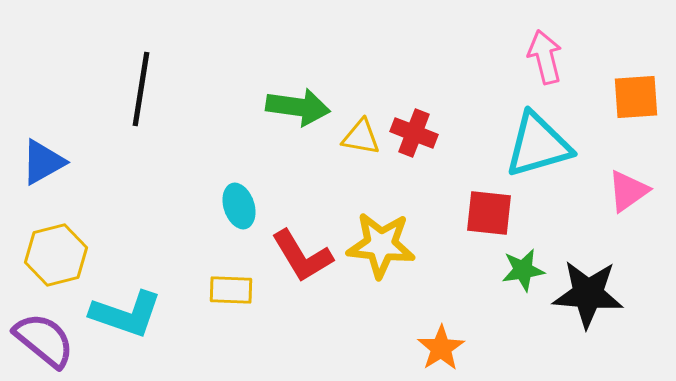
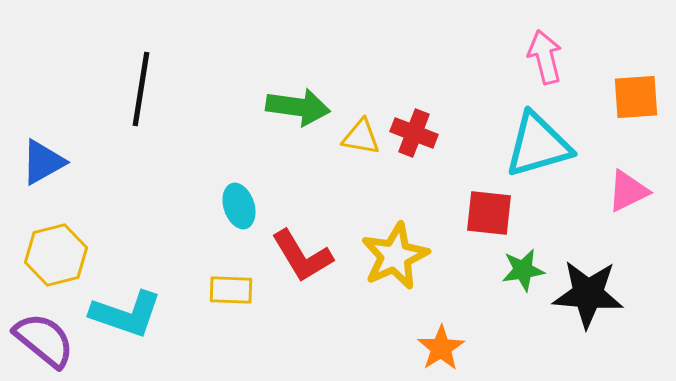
pink triangle: rotated 9 degrees clockwise
yellow star: moved 14 px right, 11 px down; rotated 30 degrees counterclockwise
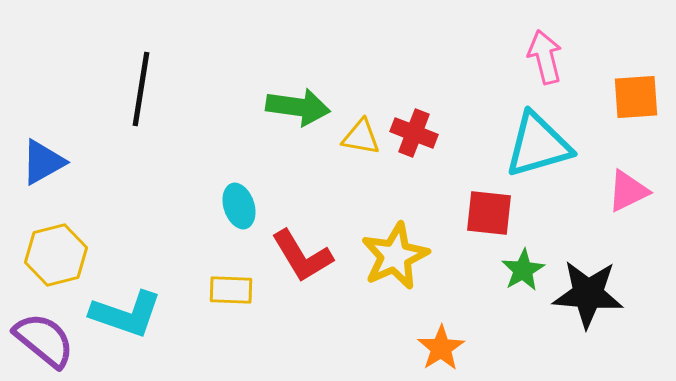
green star: rotated 21 degrees counterclockwise
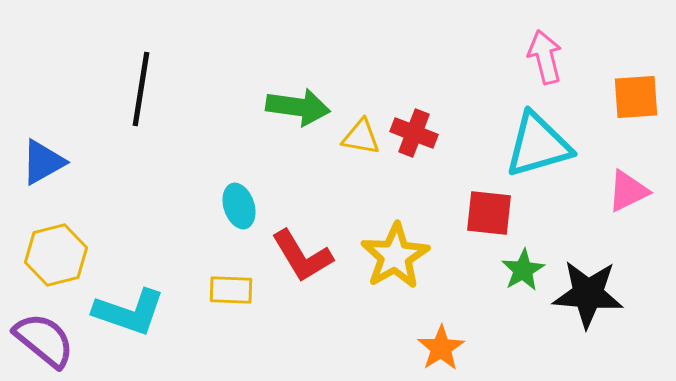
yellow star: rotated 6 degrees counterclockwise
cyan L-shape: moved 3 px right, 2 px up
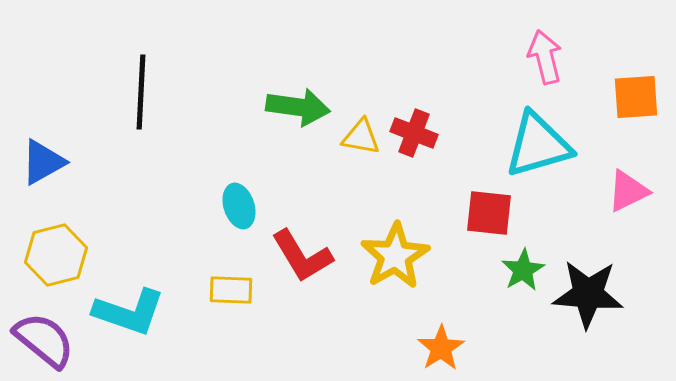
black line: moved 3 px down; rotated 6 degrees counterclockwise
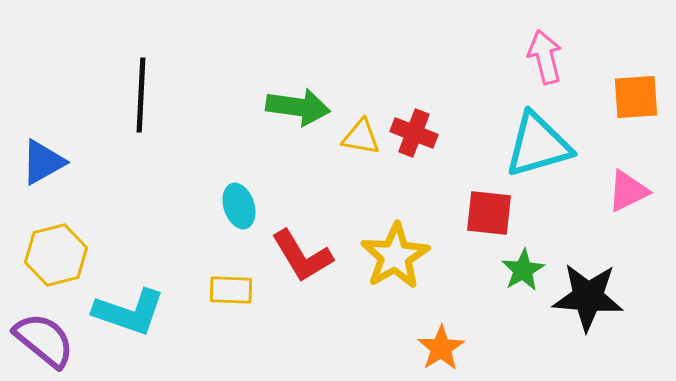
black line: moved 3 px down
black star: moved 3 px down
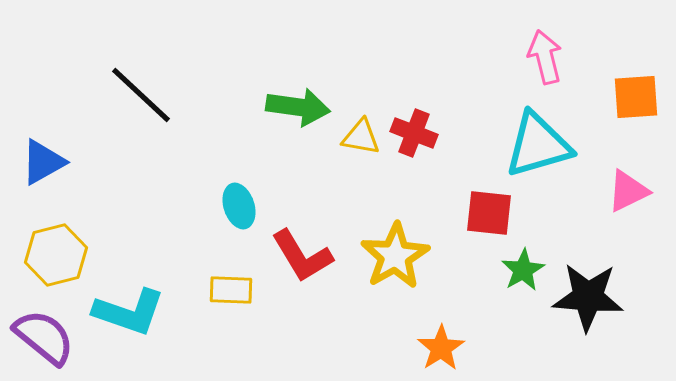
black line: rotated 50 degrees counterclockwise
purple semicircle: moved 3 px up
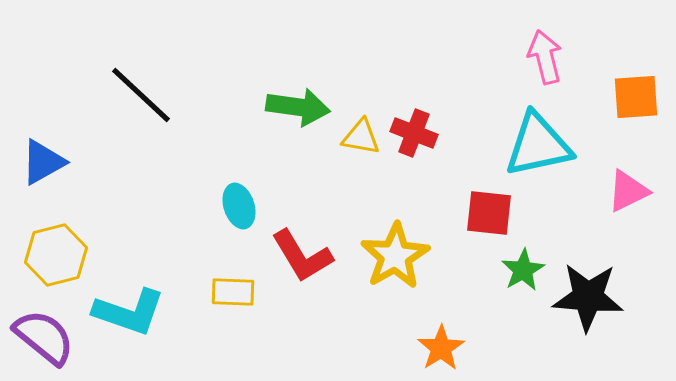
cyan triangle: rotated 4 degrees clockwise
yellow rectangle: moved 2 px right, 2 px down
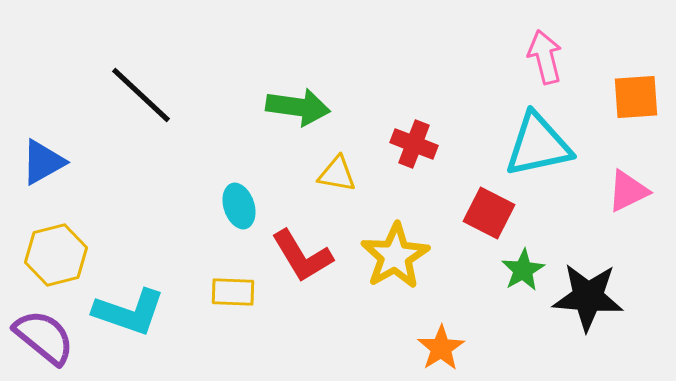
red cross: moved 11 px down
yellow triangle: moved 24 px left, 37 px down
red square: rotated 21 degrees clockwise
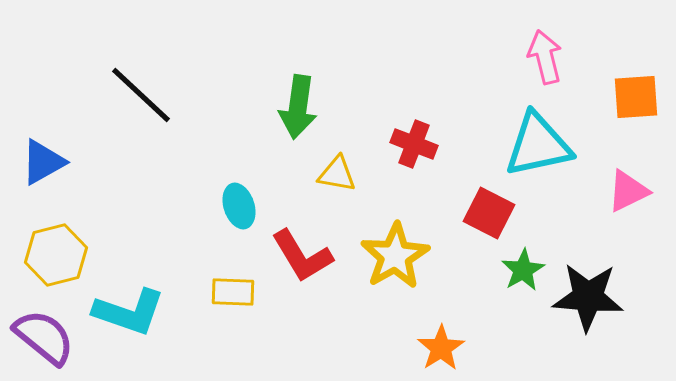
green arrow: rotated 90 degrees clockwise
